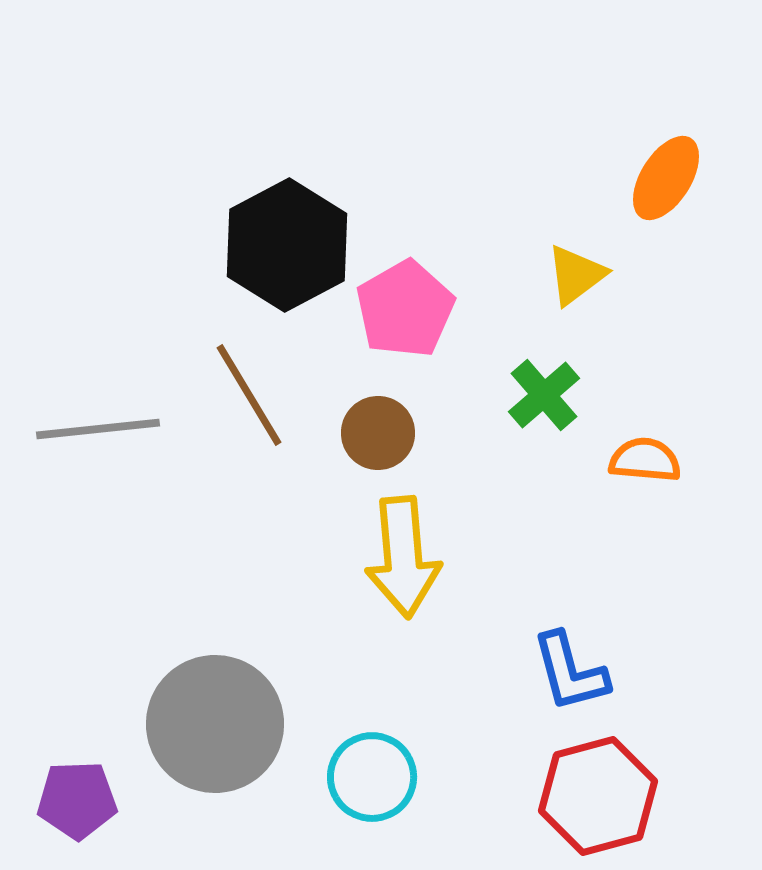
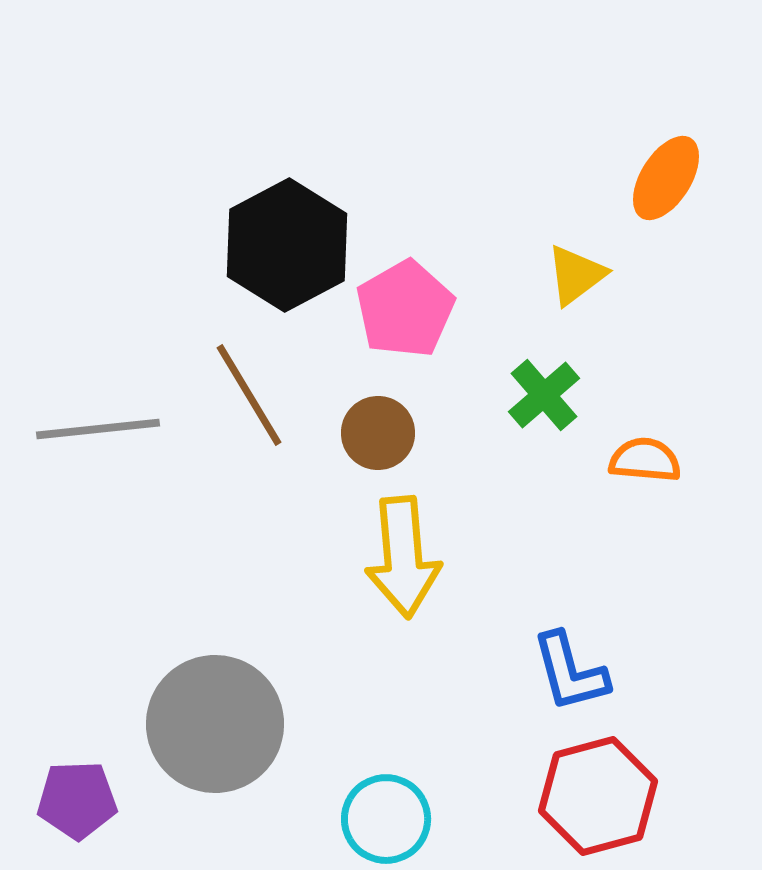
cyan circle: moved 14 px right, 42 px down
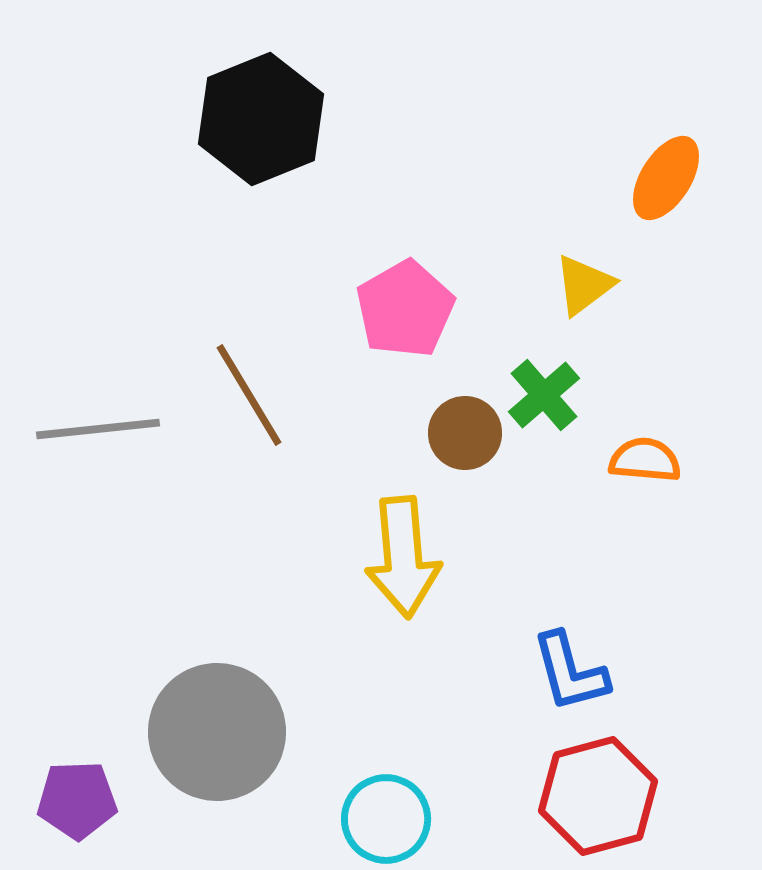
black hexagon: moved 26 px left, 126 px up; rotated 6 degrees clockwise
yellow triangle: moved 8 px right, 10 px down
brown circle: moved 87 px right
gray circle: moved 2 px right, 8 px down
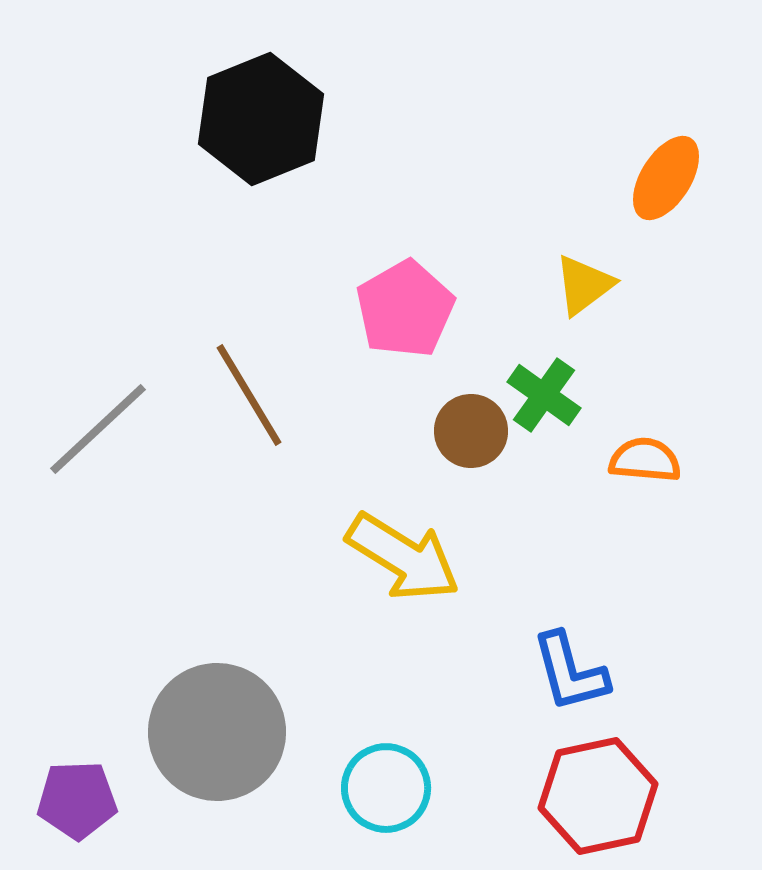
green cross: rotated 14 degrees counterclockwise
gray line: rotated 37 degrees counterclockwise
brown circle: moved 6 px right, 2 px up
yellow arrow: rotated 53 degrees counterclockwise
red hexagon: rotated 3 degrees clockwise
cyan circle: moved 31 px up
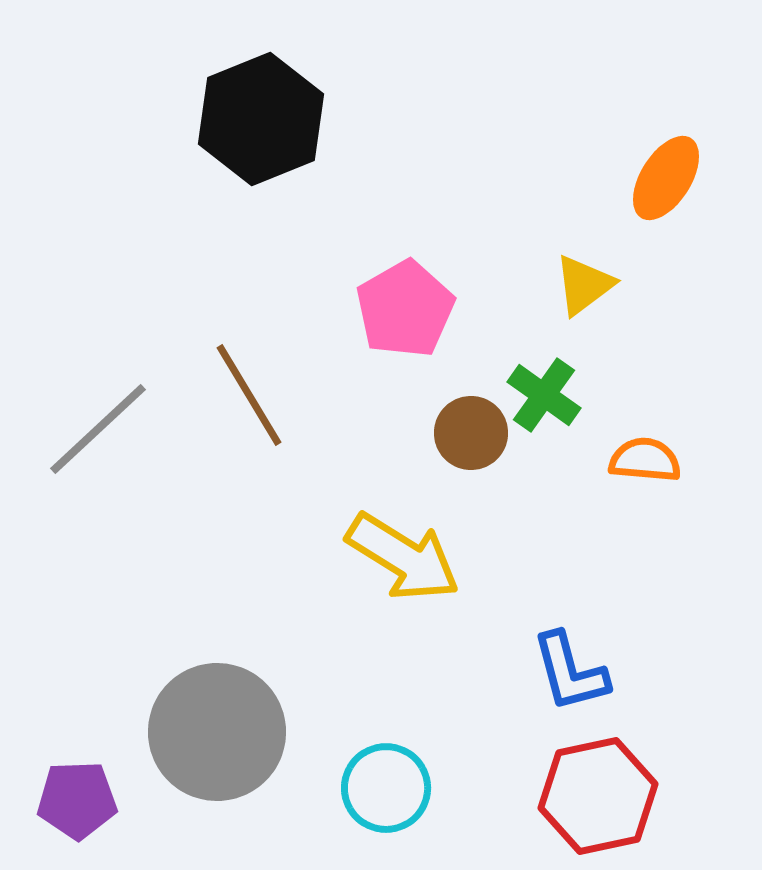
brown circle: moved 2 px down
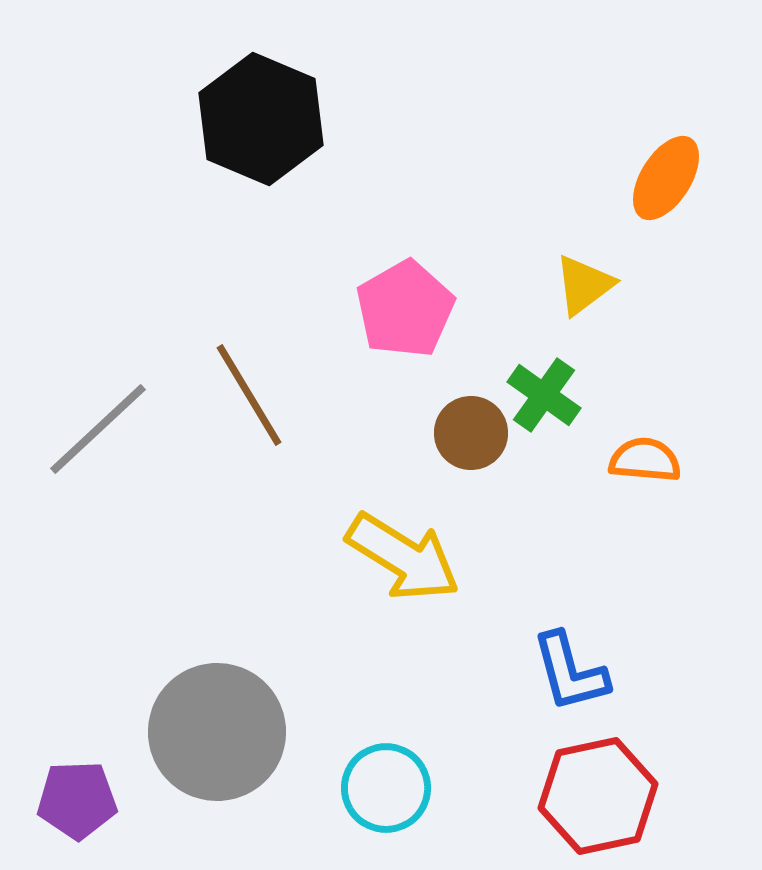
black hexagon: rotated 15 degrees counterclockwise
